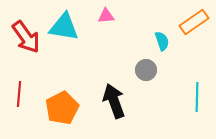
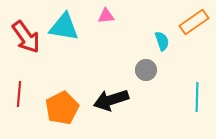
black arrow: moved 3 px left, 1 px up; rotated 88 degrees counterclockwise
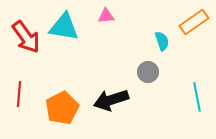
gray circle: moved 2 px right, 2 px down
cyan line: rotated 12 degrees counterclockwise
